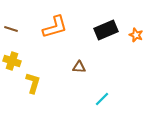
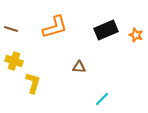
yellow cross: moved 2 px right
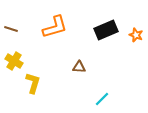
yellow cross: rotated 12 degrees clockwise
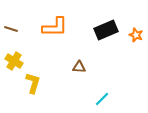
orange L-shape: rotated 16 degrees clockwise
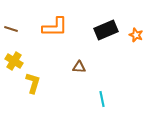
cyan line: rotated 56 degrees counterclockwise
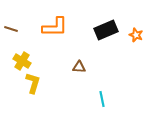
yellow cross: moved 8 px right
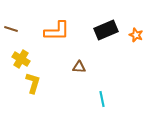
orange L-shape: moved 2 px right, 4 px down
yellow cross: moved 1 px left, 2 px up
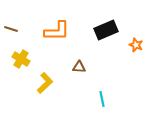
orange star: moved 10 px down
yellow L-shape: moved 12 px right; rotated 30 degrees clockwise
